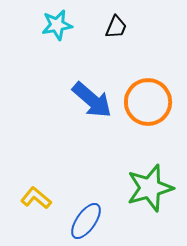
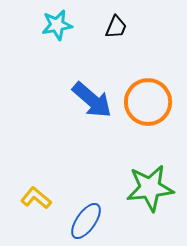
green star: rotated 9 degrees clockwise
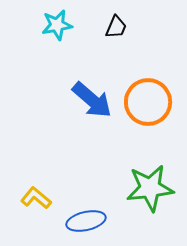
blue ellipse: rotated 42 degrees clockwise
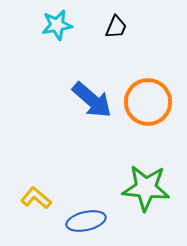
green star: moved 4 px left; rotated 12 degrees clockwise
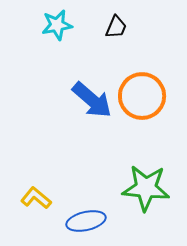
orange circle: moved 6 px left, 6 px up
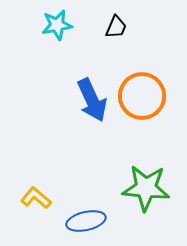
blue arrow: rotated 24 degrees clockwise
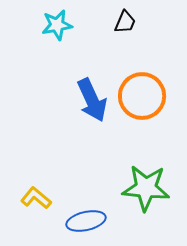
black trapezoid: moved 9 px right, 5 px up
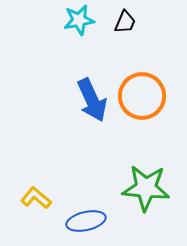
cyan star: moved 22 px right, 5 px up
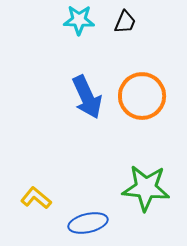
cyan star: rotated 12 degrees clockwise
blue arrow: moved 5 px left, 3 px up
blue ellipse: moved 2 px right, 2 px down
